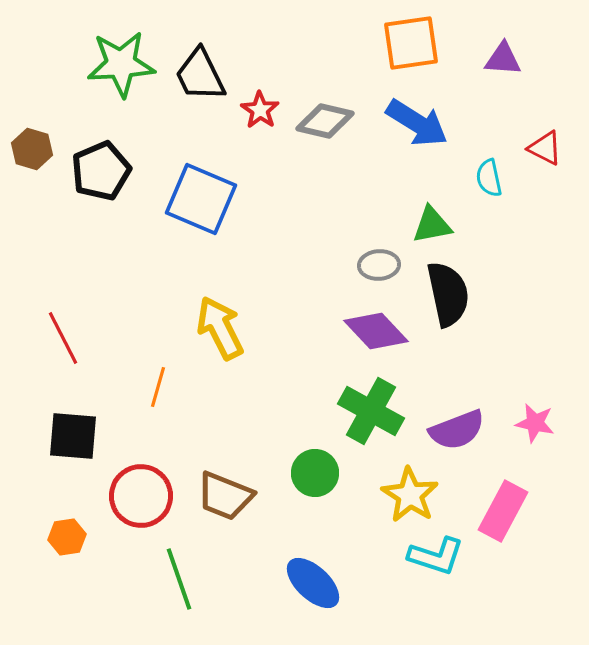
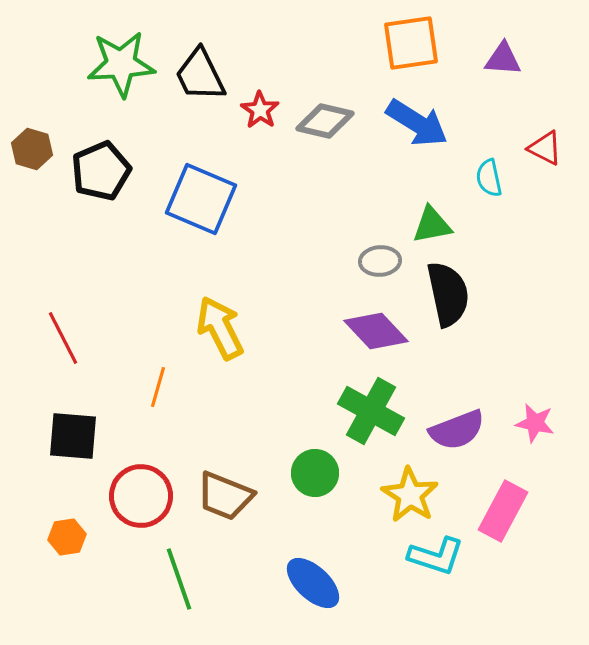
gray ellipse: moved 1 px right, 4 px up
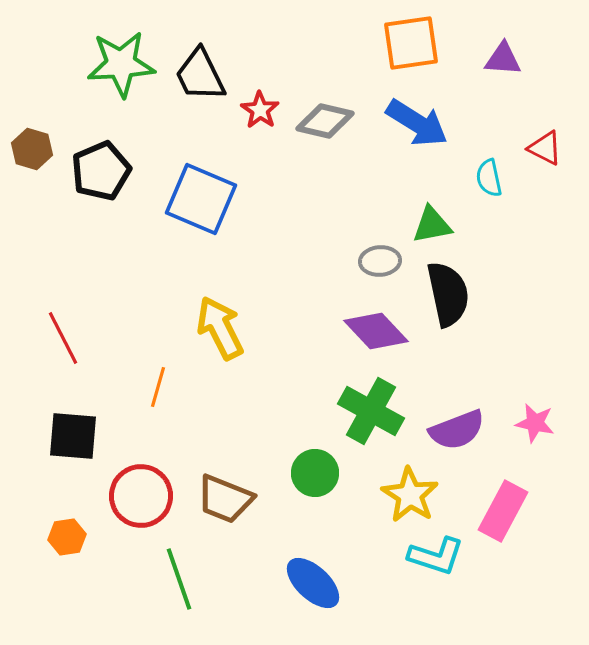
brown trapezoid: moved 3 px down
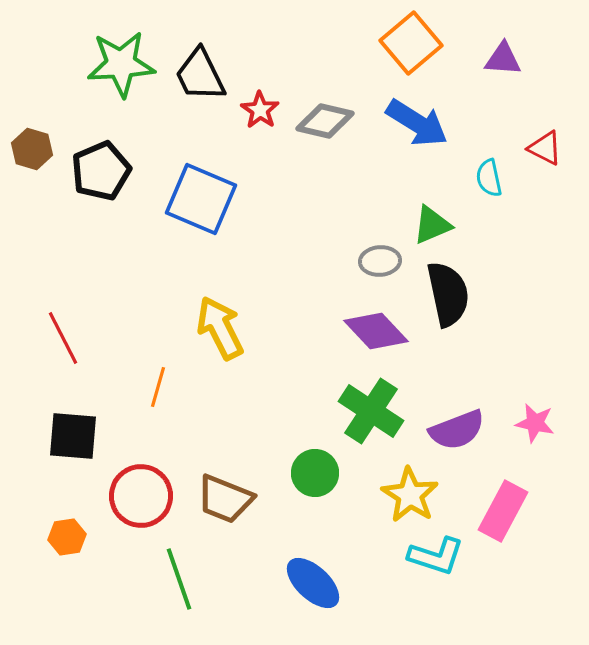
orange square: rotated 32 degrees counterclockwise
green triangle: rotated 12 degrees counterclockwise
green cross: rotated 4 degrees clockwise
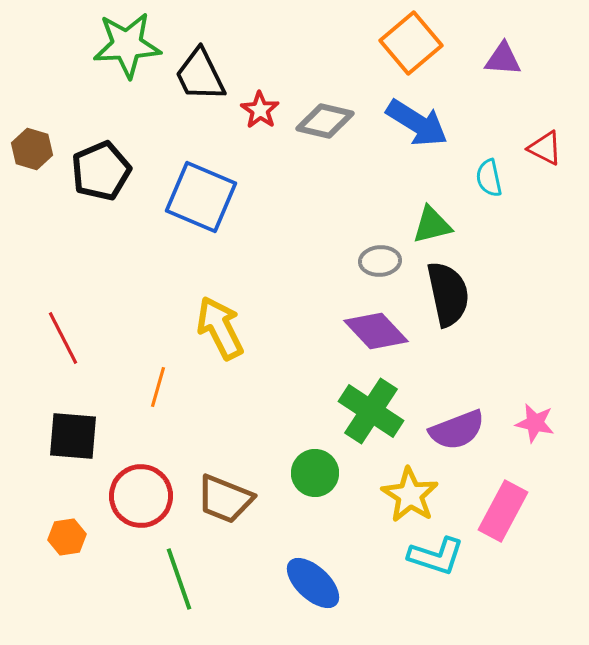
green star: moved 6 px right, 19 px up
blue square: moved 2 px up
green triangle: rotated 9 degrees clockwise
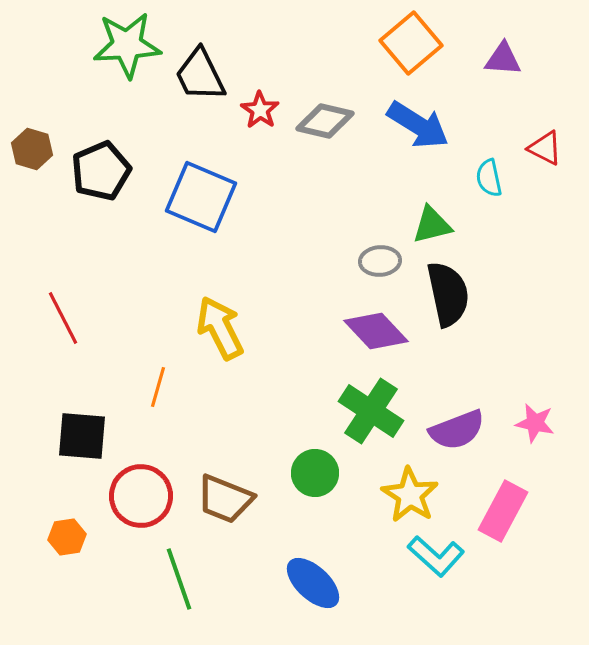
blue arrow: moved 1 px right, 2 px down
red line: moved 20 px up
black square: moved 9 px right
cyan L-shape: rotated 24 degrees clockwise
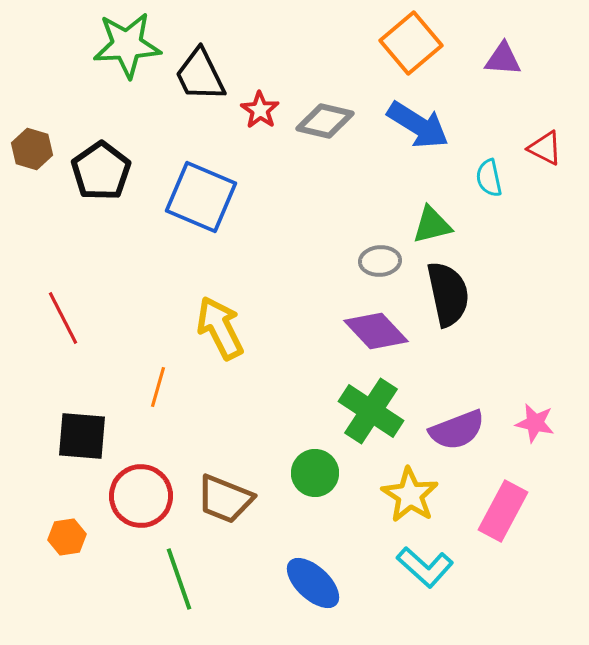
black pentagon: rotated 12 degrees counterclockwise
cyan L-shape: moved 11 px left, 11 px down
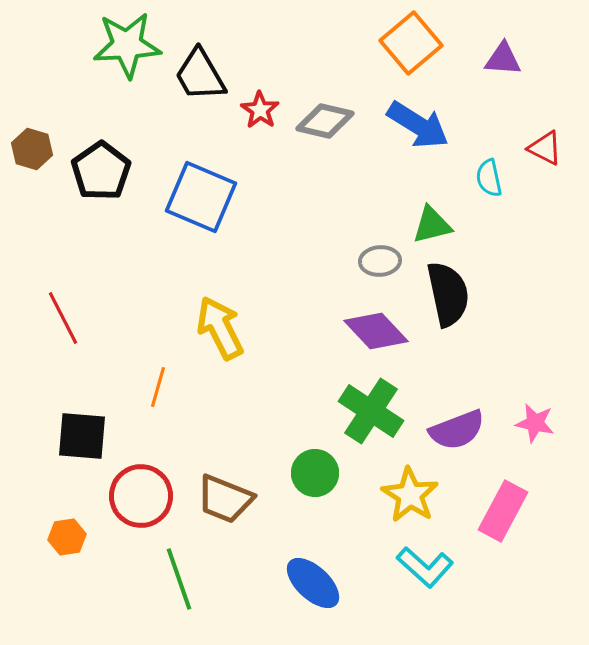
black trapezoid: rotated 4 degrees counterclockwise
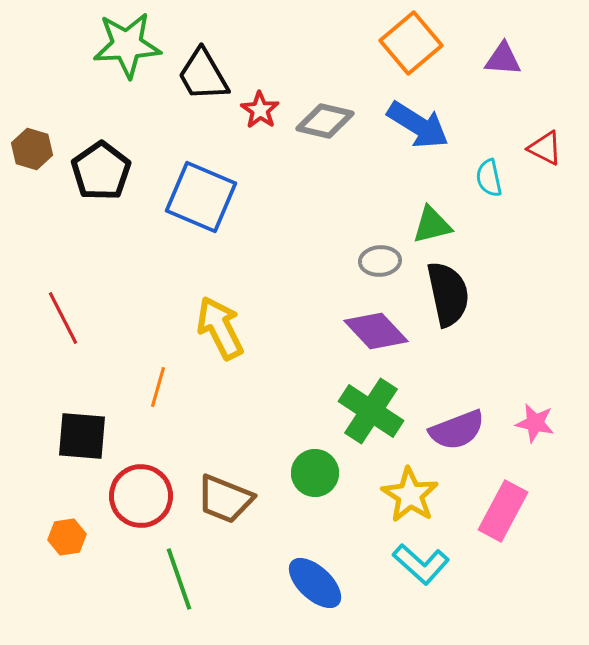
black trapezoid: moved 3 px right
cyan L-shape: moved 4 px left, 3 px up
blue ellipse: moved 2 px right
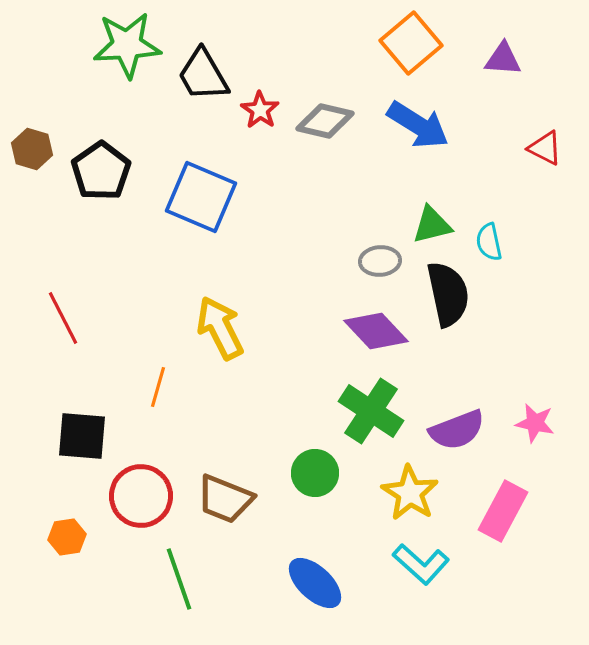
cyan semicircle: moved 64 px down
yellow star: moved 2 px up
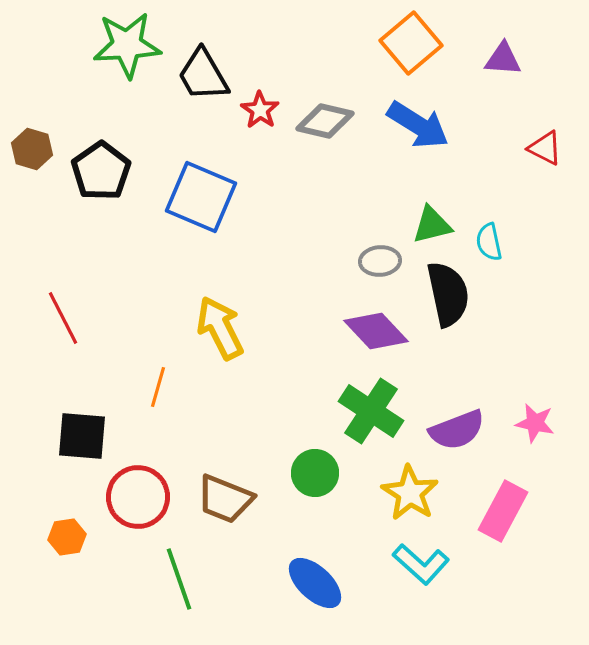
red circle: moved 3 px left, 1 px down
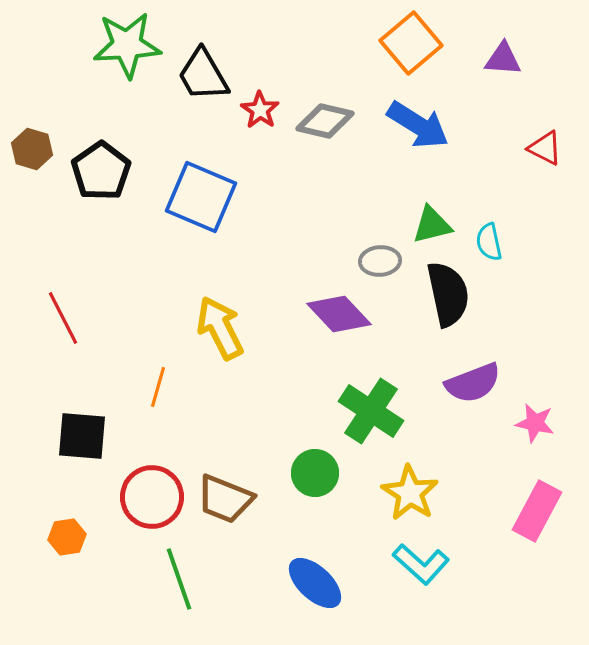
purple diamond: moved 37 px left, 17 px up
purple semicircle: moved 16 px right, 47 px up
red circle: moved 14 px right
pink rectangle: moved 34 px right
